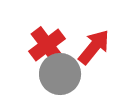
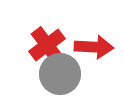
red arrow: rotated 54 degrees clockwise
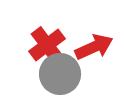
red arrow: rotated 27 degrees counterclockwise
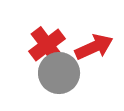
gray circle: moved 1 px left, 1 px up
